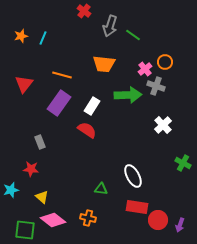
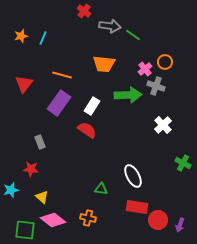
gray arrow: rotated 100 degrees counterclockwise
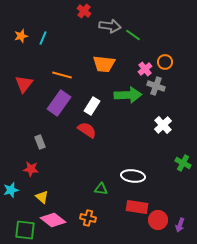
white ellipse: rotated 55 degrees counterclockwise
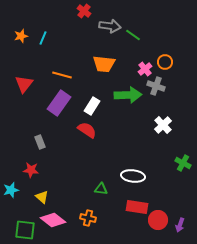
red star: moved 1 px down
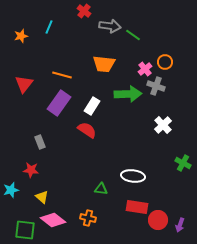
cyan line: moved 6 px right, 11 px up
green arrow: moved 1 px up
